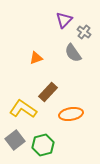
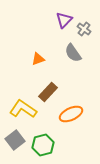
gray cross: moved 3 px up
orange triangle: moved 2 px right, 1 px down
orange ellipse: rotated 15 degrees counterclockwise
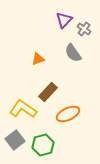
orange ellipse: moved 3 px left
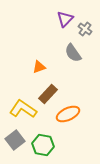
purple triangle: moved 1 px right, 1 px up
gray cross: moved 1 px right
orange triangle: moved 1 px right, 8 px down
brown rectangle: moved 2 px down
green hexagon: rotated 25 degrees clockwise
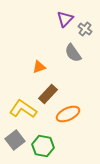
green hexagon: moved 1 px down
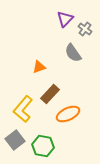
brown rectangle: moved 2 px right
yellow L-shape: rotated 84 degrees counterclockwise
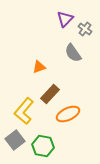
yellow L-shape: moved 1 px right, 2 px down
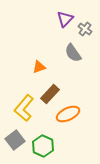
yellow L-shape: moved 3 px up
green hexagon: rotated 15 degrees clockwise
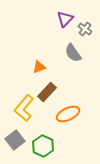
brown rectangle: moved 3 px left, 2 px up
